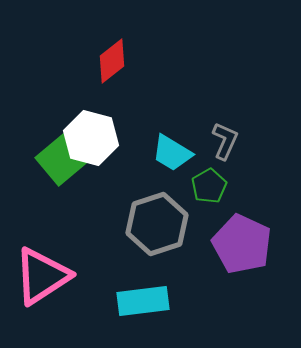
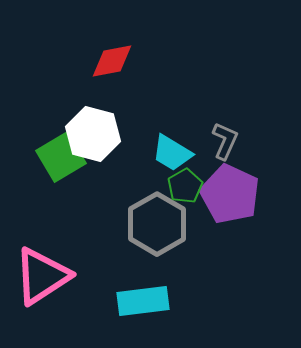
red diamond: rotated 27 degrees clockwise
white hexagon: moved 2 px right, 4 px up
green square: moved 3 px up; rotated 9 degrees clockwise
green pentagon: moved 24 px left
gray hexagon: rotated 12 degrees counterclockwise
purple pentagon: moved 12 px left, 50 px up
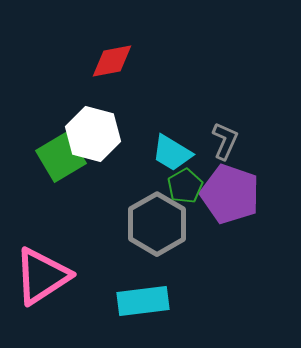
purple pentagon: rotated 6 degrees counterclockwise
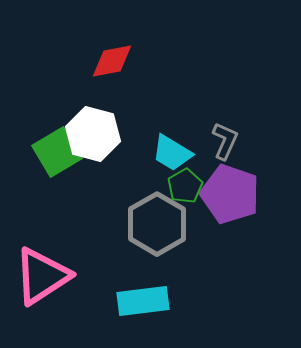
green square: moved 4 px left, 5 px up
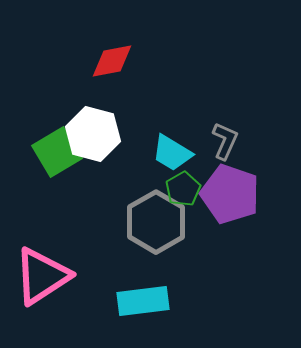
green pentagon: moved 2 px left, 3 px down
gray hexagon: moved 1 px left, 2 px up
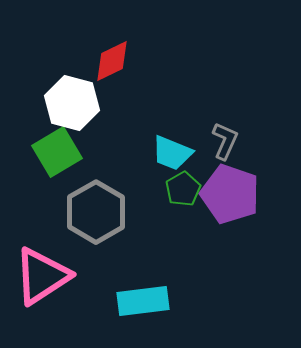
red diamond: rotated 15 degrees counterclockwise
white hexagon: moved 21 px left, 31 px up
cyan trapezoid: rotated 9 degrees counterclockwise
gray hexagon: moved 60 px left, 10 px up
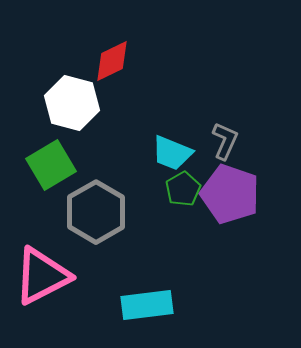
green square: moved 6 px left, 13 px down
pink triangle: rotated 6 degrees clockwise
cyan rectangle: moved 4 px right, 4 px down
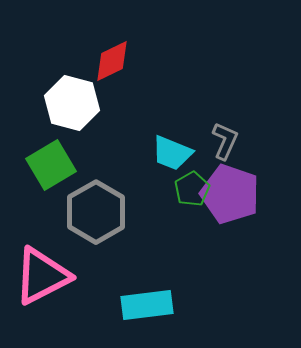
green pentagon: moved 9 px right
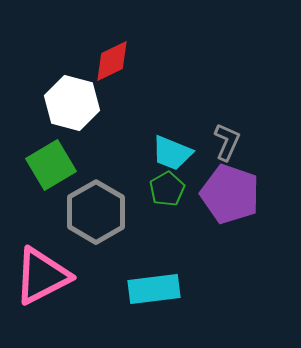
gray L-shape: moved 2 px right, 1 px down
green pentagon: moved 25 px left
cyan rectangle: moved 7 px right, 16 px up
